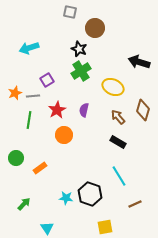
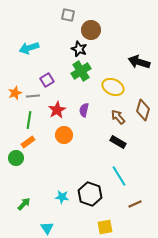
gray square: moved 2 px left, 3 px down
brown circle: moved 4 px left, 2 px down
orange rectangle: moved 12 px left, 26 px up
cyan star: moved 4 px left, 1 px up
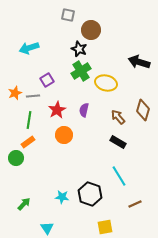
yellow ellipse: moved 7 px left, 4 px up; rotated 10 degrees counterclockwise
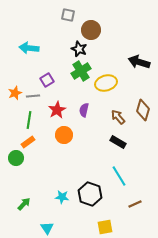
cyan arrow: rotated 24 degrees clockwise
yellow ellipse: rotated 30 degrees counterclockwise
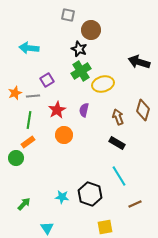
yellow ellipse: moved 3 px left, 1 px down
brown arrow: rotated 21 degrees clockwise
black rectangle: moved 1 px left, 1 px down
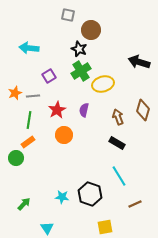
purple square: moved 2 px right, 4 px up
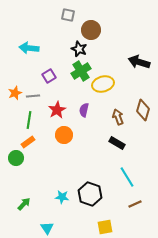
cyan line: moved 8 px right, 1 px down
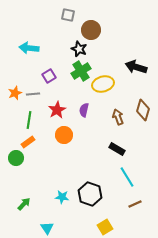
black arrow: moved 3 px left, 5 px down
gray line: moved 2 px up
black rectangle: moved 6 px down
yellow square: rotated 21 degrees counterclockwise
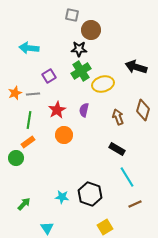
gray square: moved 4 px right
black star: rotated 21 degrees counterclockwise
